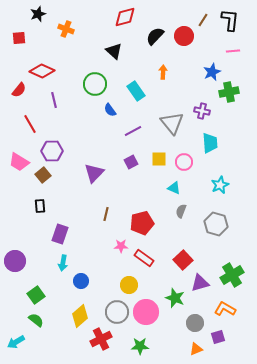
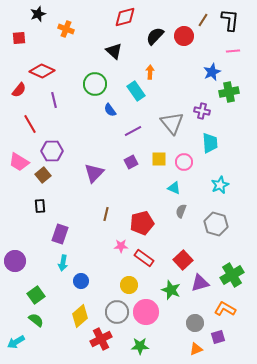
orange arrow at (163, 72): moved 13 px left
green star at (175, 298): moved 4 px left, 8 px up
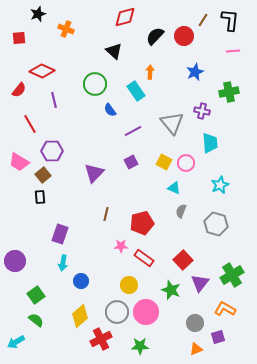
blue star at (212, 72): moved 17 px left
yellow square at (159, 159): moved 5 px right, 3 px down; rotated 28 degrees clockwise
pink circle at (184, 162): moved 2 px right, 1 px down
black rectangle at (40, 206): moved 9 px up
purple triangle at (200, 283): rotated 36 degrees counterclockwise
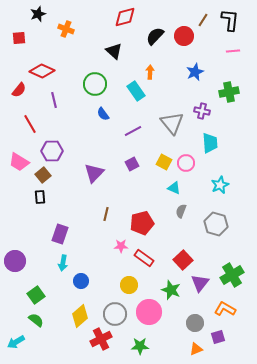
blue semicircle at (110, 110): moved 7 px left, 4 px down
purple square at (131, 162): moved 1 px right, 2 px down
gray circle at (117, 312): moved 2 px left, 2 px down
pink circle at (146, 312): moved 3 px right
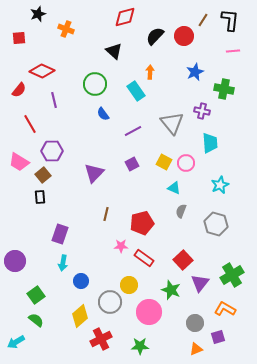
green cross at (229, 92): moved 5 px left, 3 px up; rotated 24 degrees clockwise
gray circle at (115, 314): moved 5 px left, 12 px up
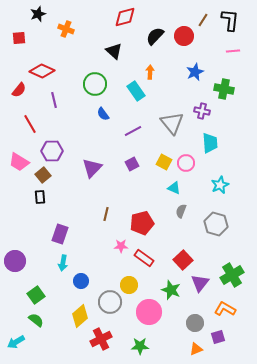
purple triangle at (94, 173): moved 2 px left, 5 px up
